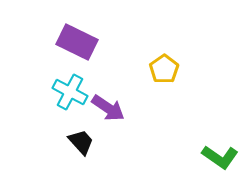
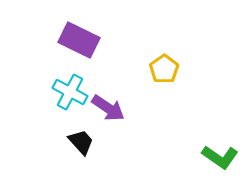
purple rectangle: moved 2 px right, 2 px up
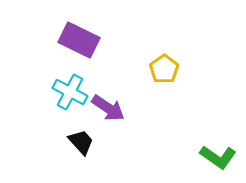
green L-shape: moved 2 px left
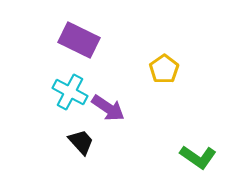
green L-shape: moved 20 px left
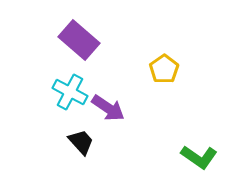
purple rectangle: rotated 15 degrees clockwise
green L-shape: moved 1 px right
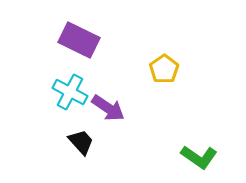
purple rectangle: rotated 15 degrees counterclockwise
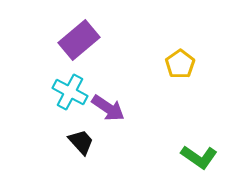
purple rectangle: rotated 66 degrees counterclockwise
yellow pentagon: moved 16 px right, 5 px up
